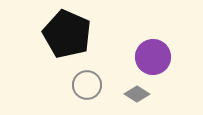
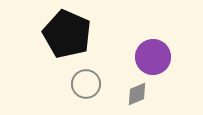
gray circle: moved 1 px left, 1 px up
gray diamond: rotated 55 degrees counterclockwise
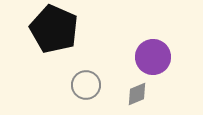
black pentagon: moved 13 px left, 5 px up
gray circle: moved 1 px down
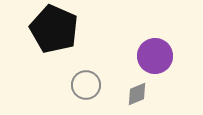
purple circle: moved 2 px right, 1 px up
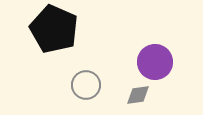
purple circle: moved 6 px down
gray diamond: moved 1 px right, 1 px down; rotated 15 degrees clockwise
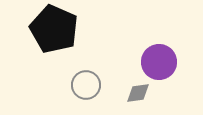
purple circle: moved 4 px right
gray diamond: moved 2 px up
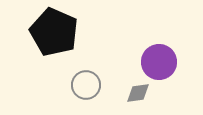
black pentagon: moved 3 px down
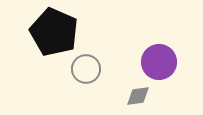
gray circle: moved 16 px up
gray diamond: moved 3 px down
